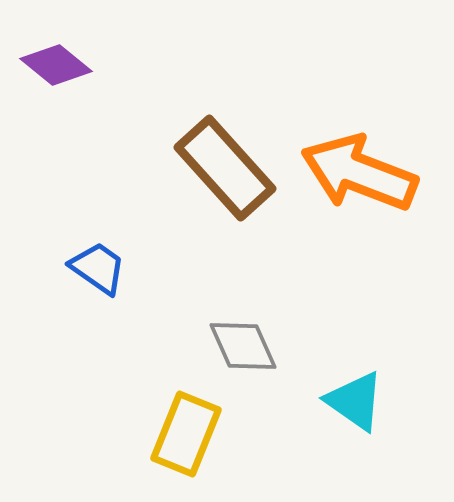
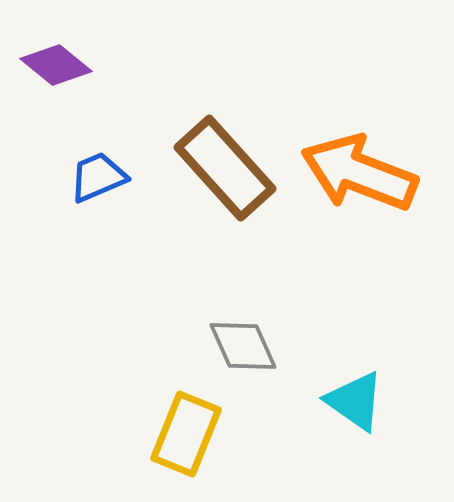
blue trapezoid: moved 91 px up; rotated 58 degrees counterclockwise
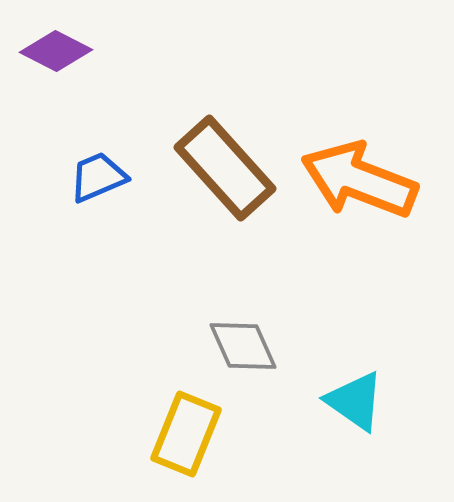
purple diamond: moved 14 px up; rotated 12 degrees counterclockwise
orange arrow: moved 7 px down
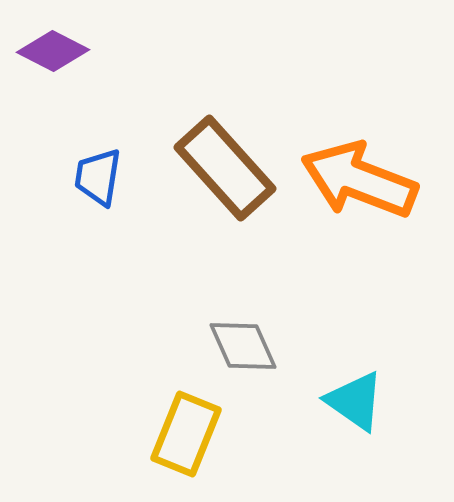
purple diamond: moved 3 px left
blue trapezoid: rotated 58 degrees counterclockwise
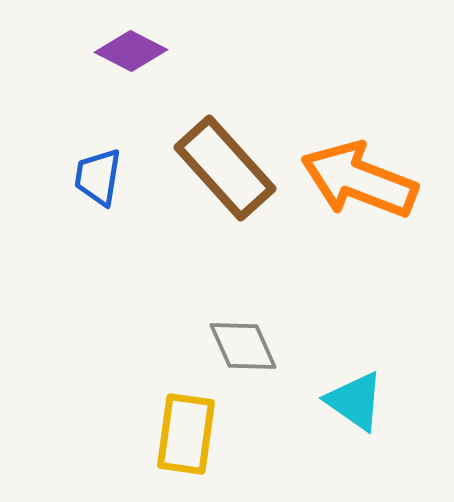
purple diamond: moved 78 px right
yellow rectangle: rotated 14 degrees counterclockwise
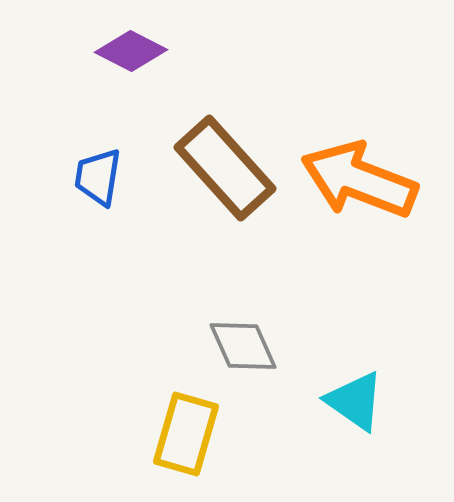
yellow rectangle: rotated 8 degrees clockwise
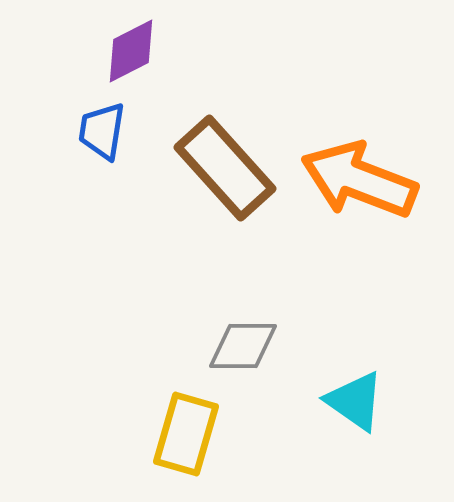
purple diamond: rotated 54 degrees counterclockwise
blue trapezoid: moved 4 px right, 46 px up
gray diamond: rotated 66 degrees counterclockwise
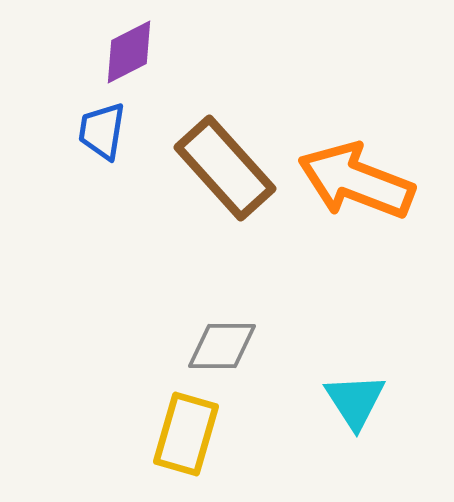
purple diamond: moved 2 px left, 1 px down
orange arrow: moved 3 px left, 1 px down
gray diamond: moved 21 px left
cyan triangle: rotated 22 degrees clockwise
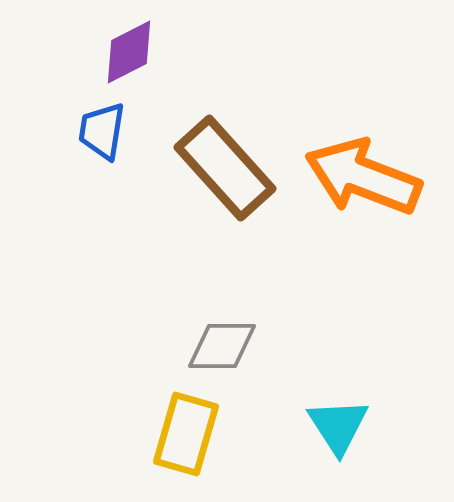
orange arrow: moved 7 px right, 4 px up
cyan triangle: moved 17 px left, 25 px down
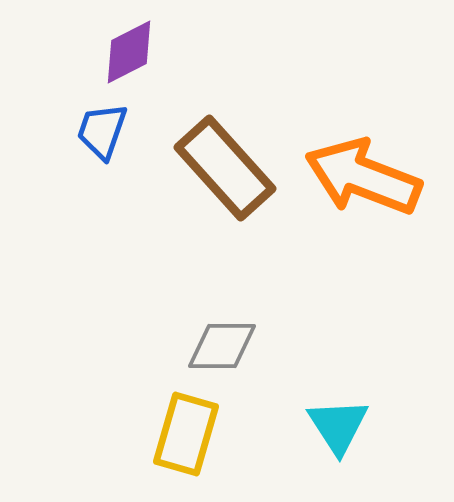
blue trapezoid: rotated 10 degrees clockwise
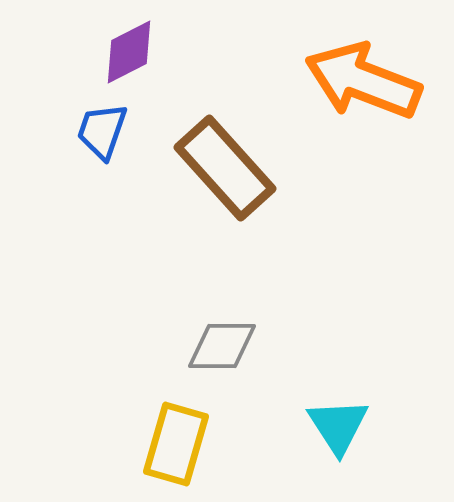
orange arrow: moved 96 px up
yellow rectangle: moved 10 px left, 10 px down
